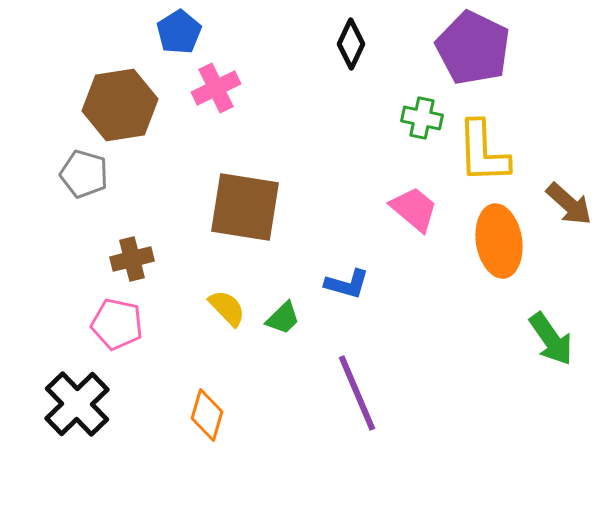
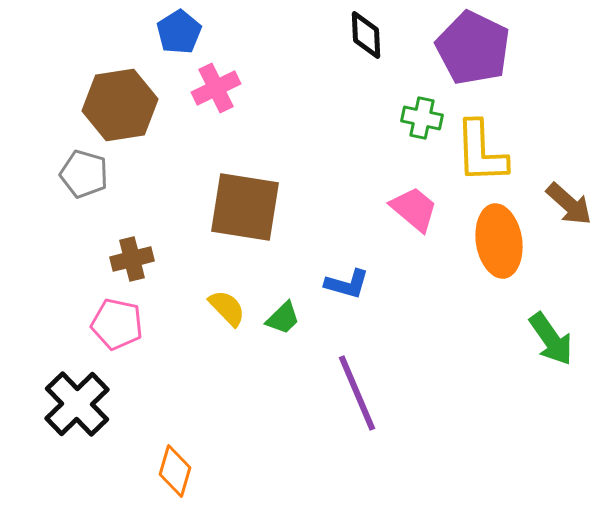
black diamond: moved 15 px right, 9 px up; rotated 27 degrees counterclockwise
yellow L-shape: moved 2 px left
orange diamond: moved 32 px left, 56 px down
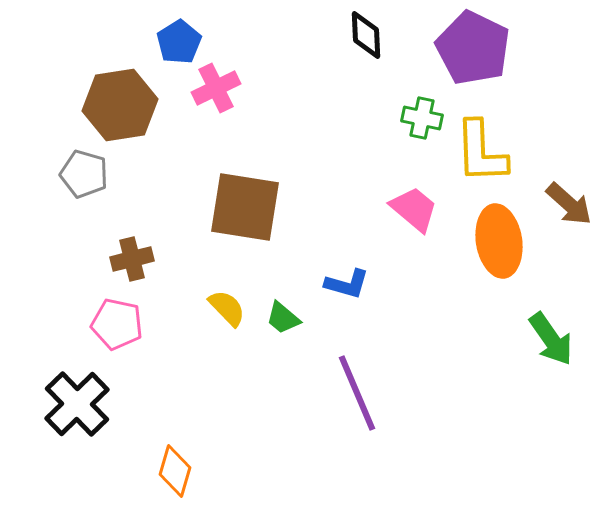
blue pentagon: moved 10 px down
green trapezoid: rotated 84 degrees clockwise
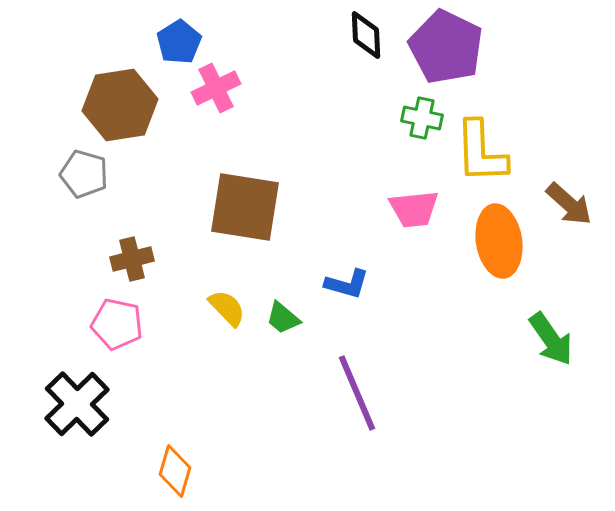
purple pentagon: moved 27 px left, 1 px up
pink trapezoid: rotated 134 degrees clockwise
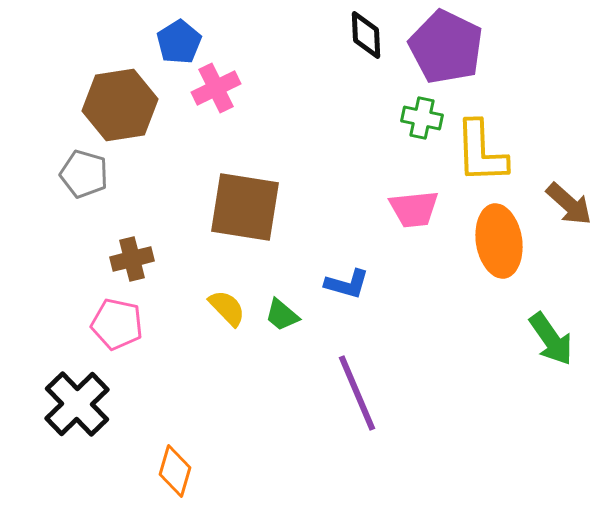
green trapezoid: moved 1 px left, 3 px up
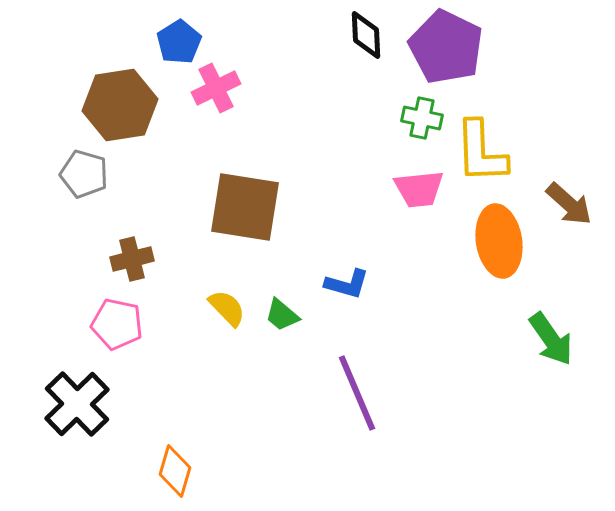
pink trapezoid: moved 5 px right, 20 px up
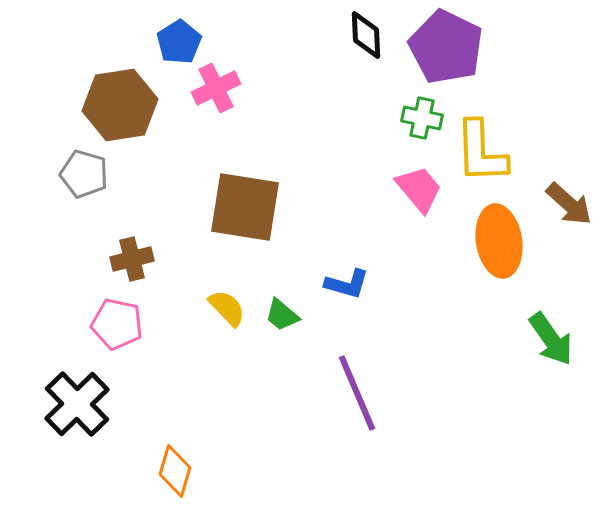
pink trapezoid: rotated 124 degrees counterclockwise
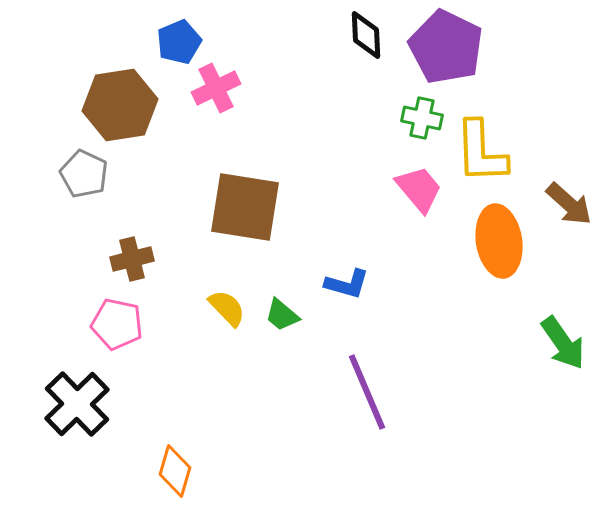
blue pentagon: rotated 9 degrees clockwise
gray pentagon: rotated 9 degrees clockwise
green arrow: moved 12 px right, 4 px down
purple line: moved 10 px right, 1 px up
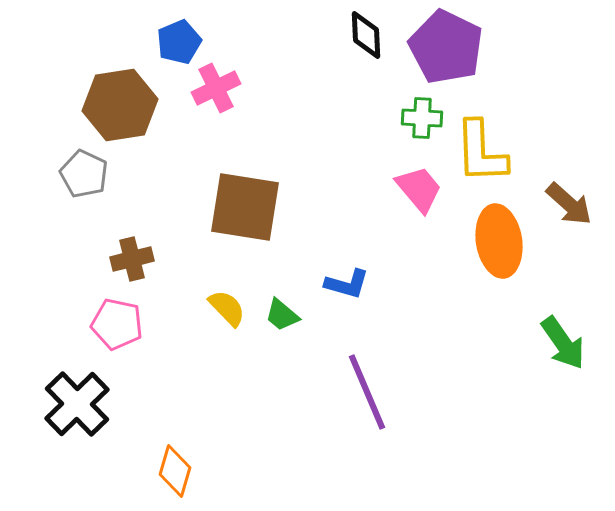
green cross: rotated 9 degrees counterclockwise
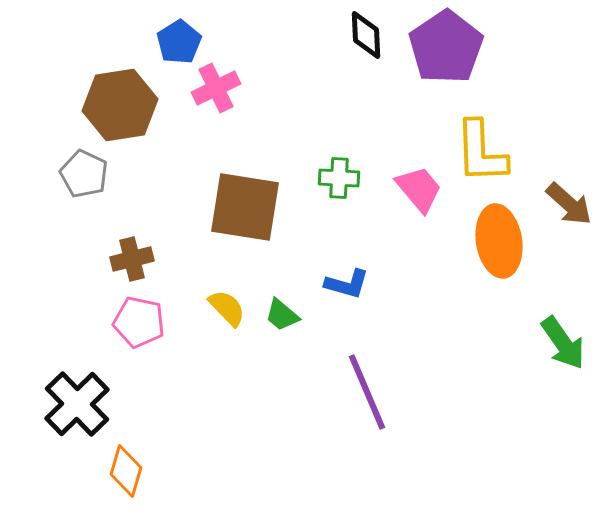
blue pentagon: rotated 9 degrees counterclockwise
purple pentagon: rotated 12 degrees clockwise
green cross: moved 83 px left, 60 px down
pink pentagon: moved 22 px right, 2 px up
orange diamond: moved 49 px left
